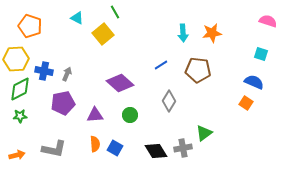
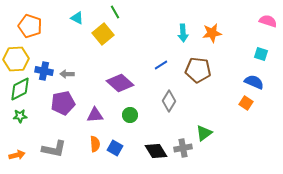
gray arrow: rotated 112 degrees counterclockwise
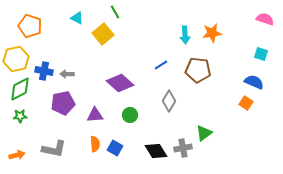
pink semicircle: moved 3 px left, 2 px up
cyan arrow: moved 2 px right, 2 px down
yellow hexagon: rotated 10 degrees counterclockwise
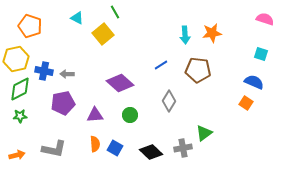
black diamond: moved 5 px left, 1 px down; rotated 15 degrees counterclockwise
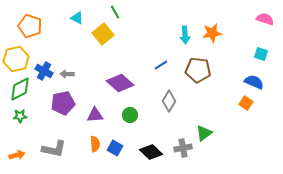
blue cross: rotated 18 degrees clockwise
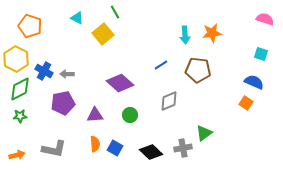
yellow hexagon: rotated 20 degrees counterclockwise
gray diamond: rotated 35 degrees clockwise
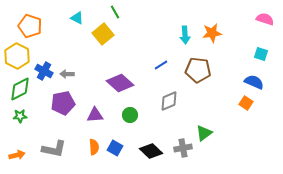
yellow hexagon: moved 1 px right, 3 px up
orange semicircle: moved 1 px left, 3 px down
black diamond: moved 1 px up
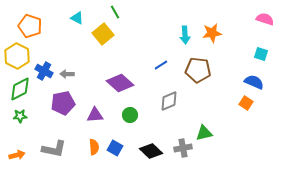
green triangle: rotated 24 degrees clockwise
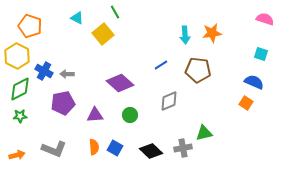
gray L-shape: rotated 10 degrees clockwise
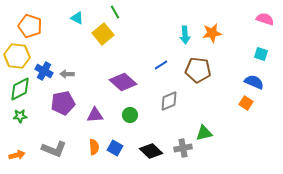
yellow hexagon: rotated 20 degrees counterclockwise
purple diamond: moved 3 px right, 1 px up
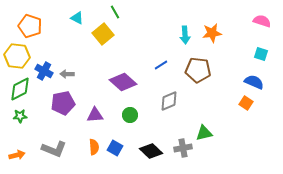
pink semicircle: moved 3 px left, 2 px down
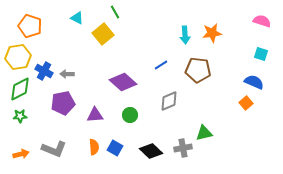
yellow hexagon: moved 1 px right, 1 px down; rotated 15 degrees counterclockwise
orange square: rotated 16 degrees clockwise
orange arrow: moved 4 px right, 1 px up
